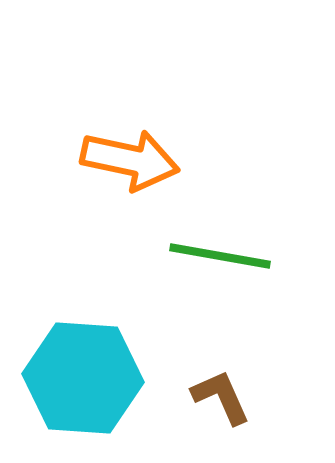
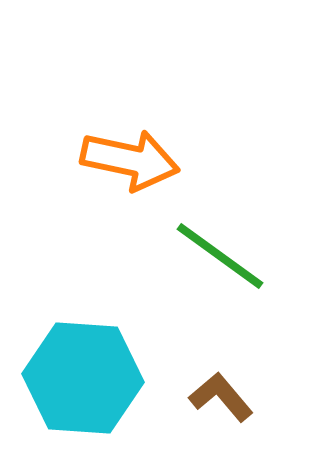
green line: rotated 26 degrees clockwise
brown L-shape: rotated 16 degrees counterclockwise
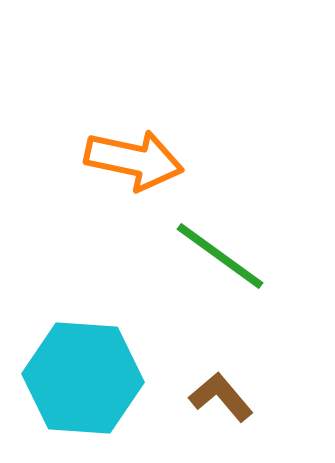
orange arrow: moved 4 px right
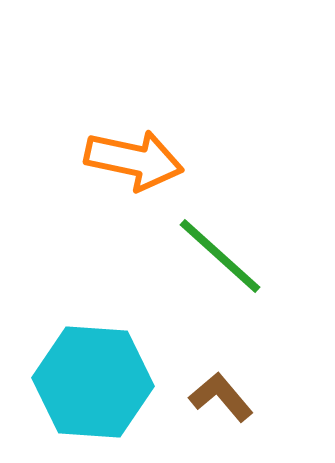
green line: rotated 6 degrees clockwise
cyan hexagon: moved 10 px right, 4 px down
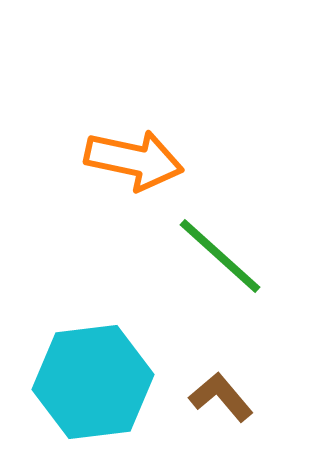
cyan hexagon: rotated 11 degrees counterclockwise
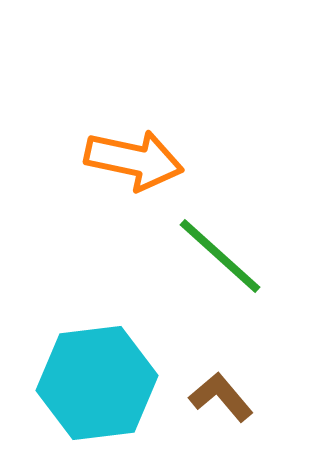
cyan hexagon: moved 4 px right, 1 px down
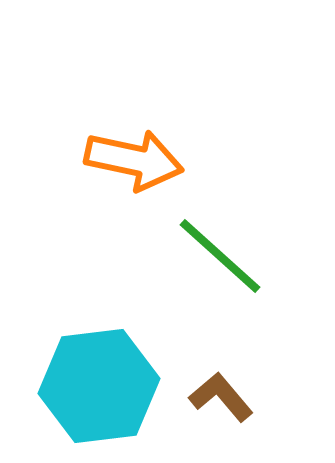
cyan hexagon: moved 2 px right, 3 px down
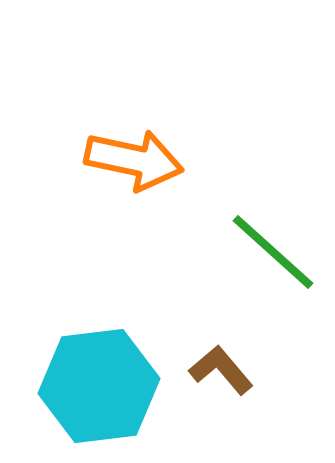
green line: moved 53 px right, 4 px up
brown L-shape: moved 27 px up
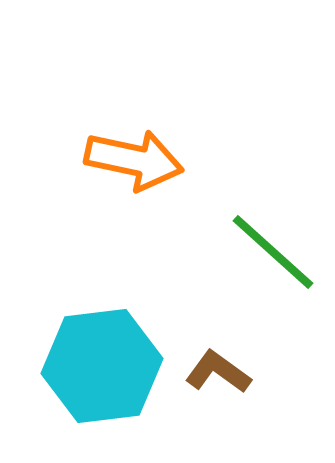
brown L-shape: moved 3 px left, 2 px down; rotated 14 degrees counterclockwise
cyan hexagon: moved 3 px right, 20 px up
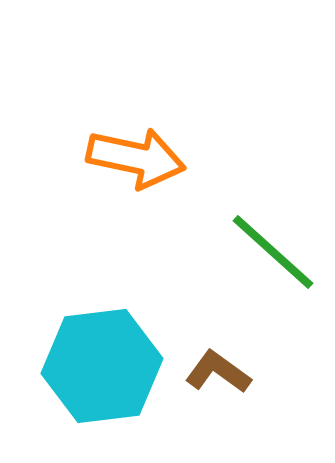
orange arrow: moved 2 px right, 2 px up
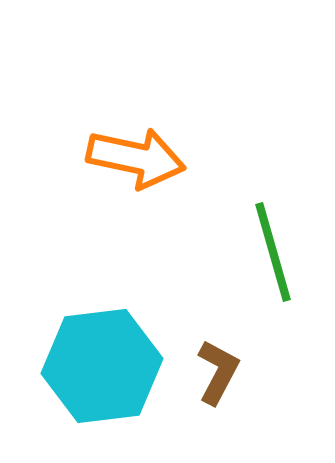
green line: rotated 32 degrees clockwise
brown L-shape: rotated 82 degrees clockwise
